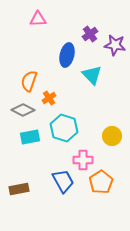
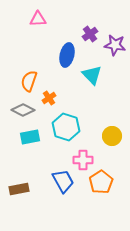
cyan hexagon: moved 2 px right, 1 px up
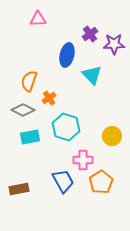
purple star: moved 1 px left, 1 px up; rotated 10 degrees counterclockwise
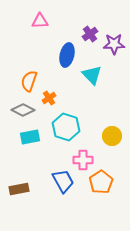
pink triangle: moved 2 px right, 2 px down
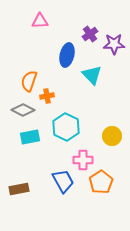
orange cross: moved 2 px left, 2 px up; rotated 24 degrees clockwise
cyan hexagon: rotated 8 degrees clockwise
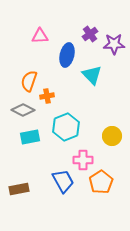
pink triangle: moved 15 px down
cyan hexagon: rotated 12 degrees clockwise
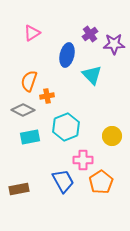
pink triangle: moved 8 px left, 3 px up; rotated 30 degrees counterclockwise
